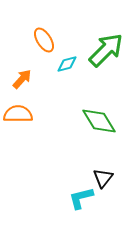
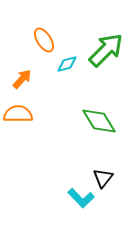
cyan L-shape: rotated 120 degrees counterclockwise
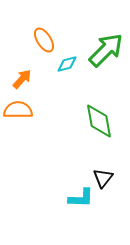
orange semicircle: moved 4 px up
green diamond: rotated 21 degrees clockwise
cyan L-shape: rotated 44 degrees counterclockwise
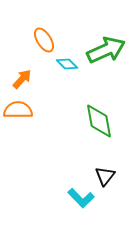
green arrow: rotated 21 degrees clockwise
cyan diamond: rotated 60 degrees clockwise
black triangle: moved 2 px right, 2 px up
cyan L-shape: rotated 44 degrees clockwise
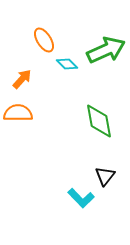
orange semicircle: moved 3 px down
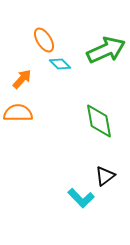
cyan diamond: moved 7 px left
black triangle: rotated 15 degrees clockwise
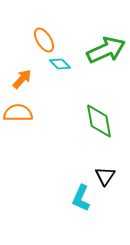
black triangle: rotated 20 degrees counterclockwise
cyan L-shape: rotated 68 degrees clockwise
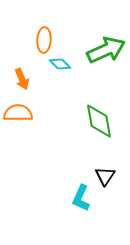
orange ellipse: rotated 35 degrees clockwise
orange arrow: rotated 115 degrees clockwise
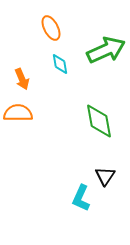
orange ellipse: moved 7 px right, 12 px up; rotated 30 degrees counterclockwise
cyan diamond: rotated 35 degrees clockwise
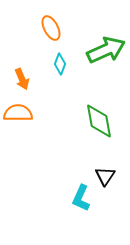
cyan diamond: rotated 30 degrees clockwise
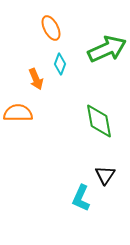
green arrow: moved 1 px right, 1 px up
orange arrow: moved 14 px right
black triangle: moved 1 px up
